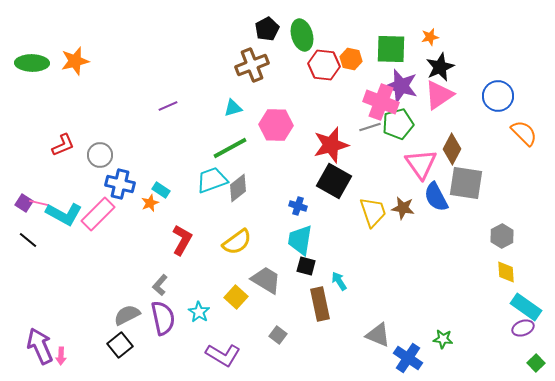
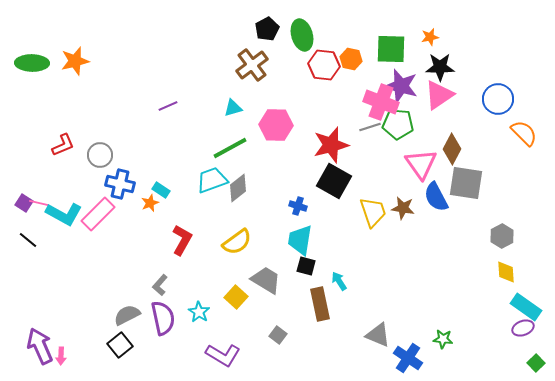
brown cross at (252, 65): rotated 16 degrees counterclockwise
black star at (440, 67): rotated 24 degrees clockwise
blue circle at (498, 96): moved 3 px down
green pentagon at (398, 124): rotated 20 degrees clockwise
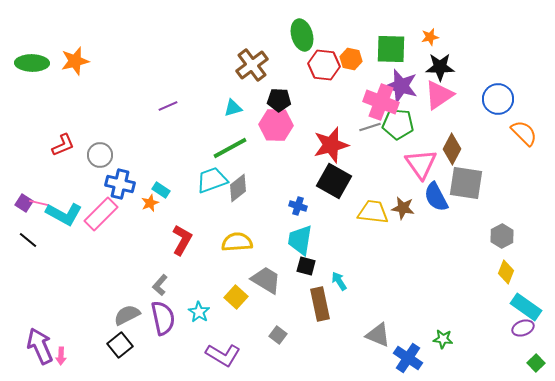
black pentagon at (267, 29): moved 12 px right, 71 px down; rotated 30 degrees clockwise
yellow trapezoid at (373, 212): rotated 64 degrees counterclockwise
pink rectangle at (98, 214): moved 3 px right
yellow semicircle at (237, 242): rotated 148 degrees counterclockwise
yellow diamond at (506, 272): rotated 25 degrees clockwise
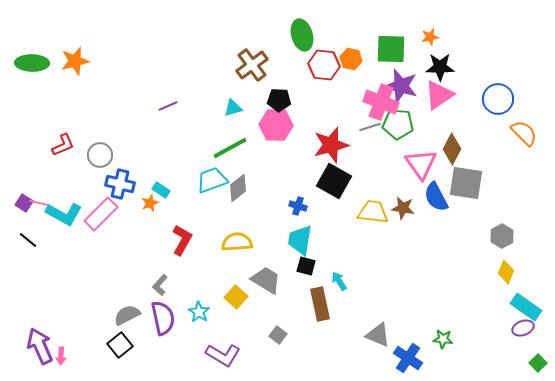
green square at (536, 363): moved 2 px right
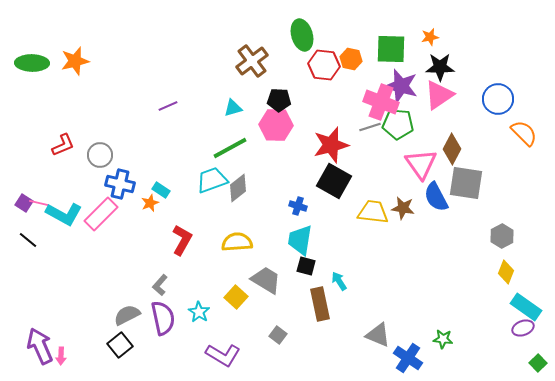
brown cross at (252, 65): moved 4 px up
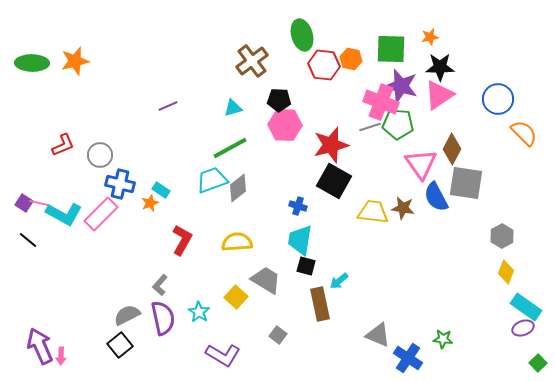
pink hexagon at (276, 125): moved 9 px right
cyan arrow at (339, 281): rotated 96 degrees counterclockwise
